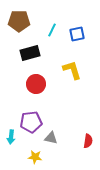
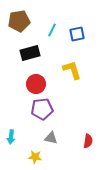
brown pentagon: rotated 10 degrees counterclockwise
purple pentagon: moved 11 px right, 13 px up
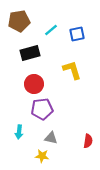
cyan line: moved 1 px left; rotated 24 degrees clockwise
red circle: moved 2 px left
cyan arrow: moved 8 px right, 5 px up
yellow star: moved 7 px right, 1 px up
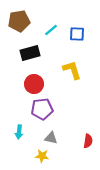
blue square: rotated 14 degrees clockwise
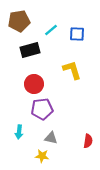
black rectangle: moved 3 px up
